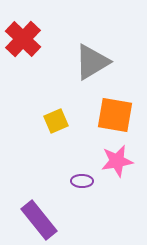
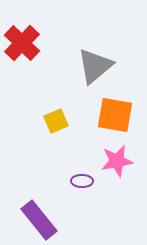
red cross: moved 1 px left, 4 px down
gray triangle: moved 3 px right, 4 px down; rotated 9 degrees counterclockwise
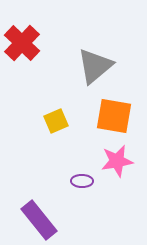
orange square: moved 1 px left, 1 px down
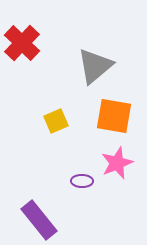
pink star: moved 2 px down; rotated 12 degrees counterclockwise
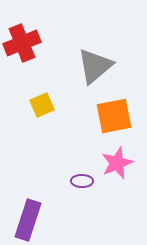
red cross: rotated 24 degrees clockwise
orange square: rotated 21 degrees counterclockwise
yellow square: moved 14 px left, 16 px up
purple rectangle: moved 11 px left; rotated 57 degrees clockwise
